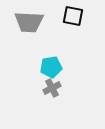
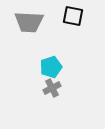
cyan pentagon: rotated 10 degrees counterclockwise
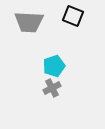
black square: rotated 10 degrees clockwise
cyan pentagon: moved 3 px right, 1 px up
